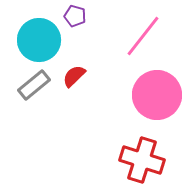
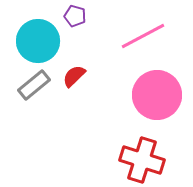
pink line: rotated 24 degrees clockwise
cyan circle: moved 1 px left, 1 px down
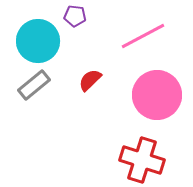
purple pentagon: rotated 10 degrees counterclockwise
red semicircle: moved 16 px right, 4 px down
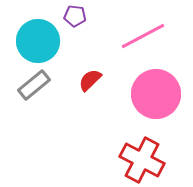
pink circle: moved 1 px left, 1 px up
red cross: rotated 9 degrees clockwise
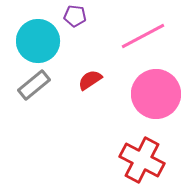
red semicircle: rotated 10 degrees clockwise
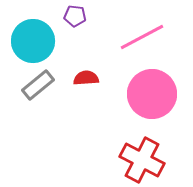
pink line: moved 1 px left, 1 px down
cyan circle: moved 5 px left
red semicircle: moved 4 px left, 2 px up; rotated 30 degrees clockwise
gray rectangle: moved 4 px right
pink circle: moved 4 px left
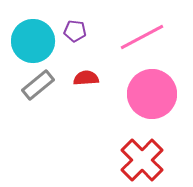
purple pentagon: moved 15 px down
red cross: rotated 18 degrees clockwise
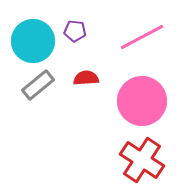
pink circle: moved 10 px left, 7 px down
red cross: rotated 12 degrees counterclockwise
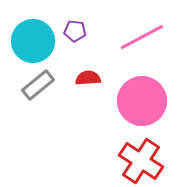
red semicircle: moved 2 px right
red cross: moved 1 px left, 1 px down
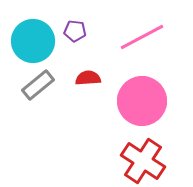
red cross: moved 2 px right
